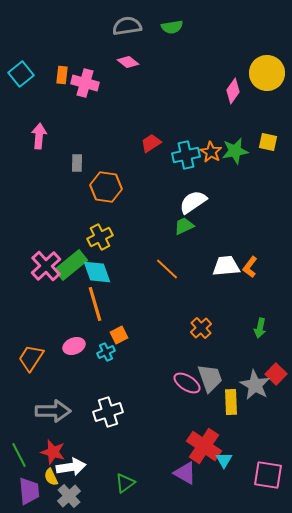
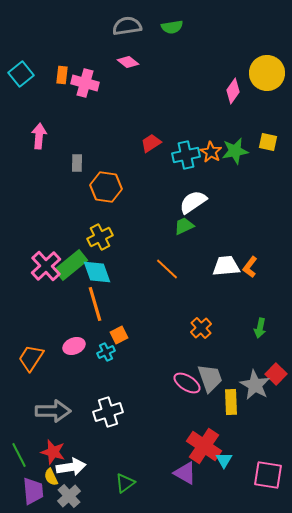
purple trapezoid at (29, 491): moved 4 px right
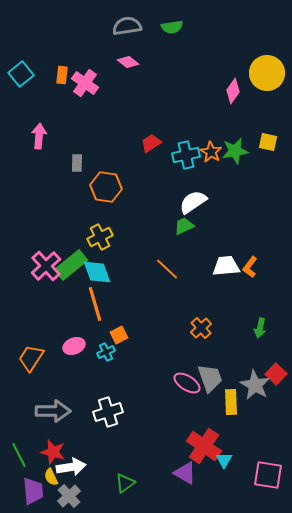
pink cross at (85, 83): rotated 20 degrees clockwise
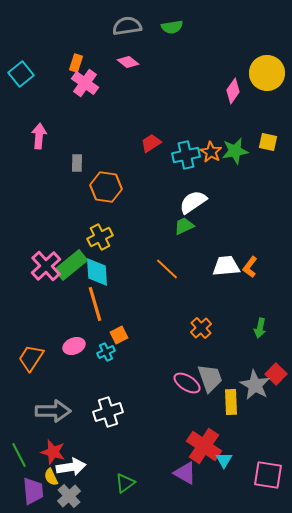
orange rectangle at (62, 75): moved 14 px right, 12 px up; rotated 12 degrees clockwise
cyan diamond at (97, 272): rotated 16 degrees clockwise
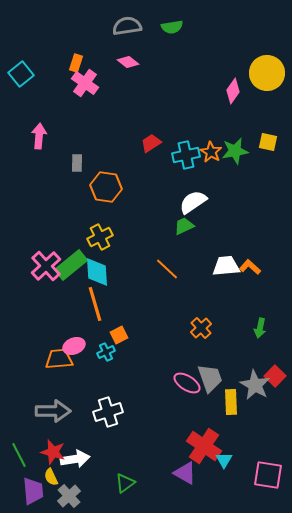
orange L-shape at (250, 267): rotated 95 degrees clockwise
orange trapezoid at (31, 358): moved 28 px right, 1 px down; rotated 52 degrees clockwise
red square at (276, 374): moved 1 px left, 2 px down
white arrow at (71, 467): moved 4 px right, 8 px up
